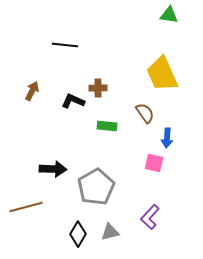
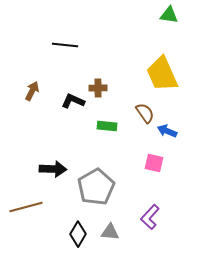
blue arrow: moved 7 px up; rotated 108 degrees clockwise
gray triangle: rotated 18 degrees clockwise
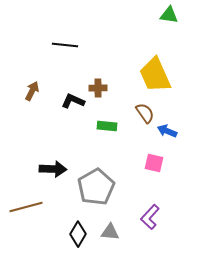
yellow trapezoid: moved 7 px left, 1 px down
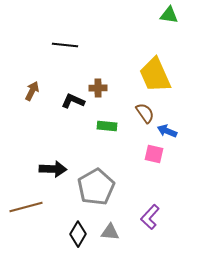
pink square: moved 9 px up
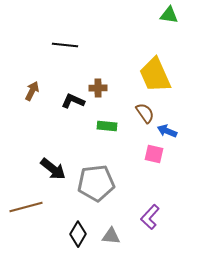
black arrow: rotated 36 degrees clockwise
gray pentagon: moved 4 px up; rotated 24 degrees clockwise
gray triangle: moved 1 px right, 4 px down
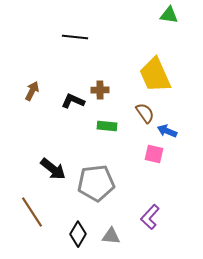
black line: moved 10 px right, 8 px up
brown cross: moved 2 px right, 2 px down
brown line: moved 6 px right, 5 px down; rotated 72 degrees clockwise
